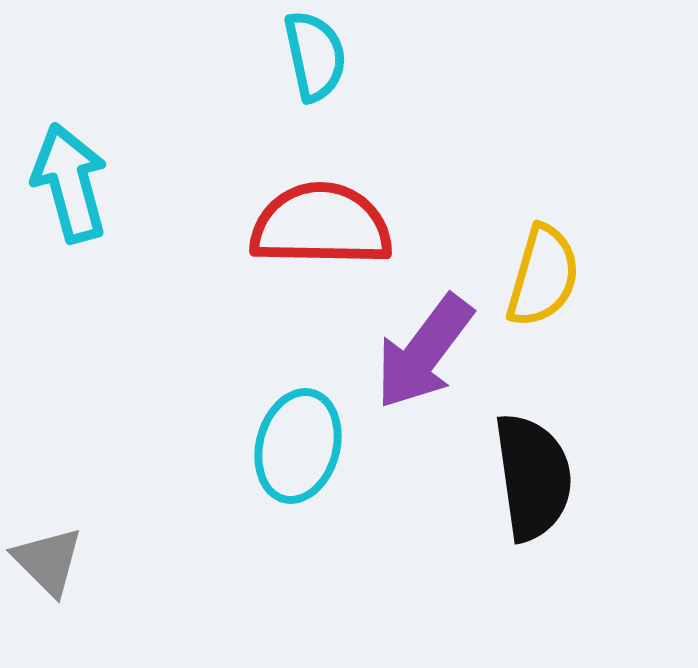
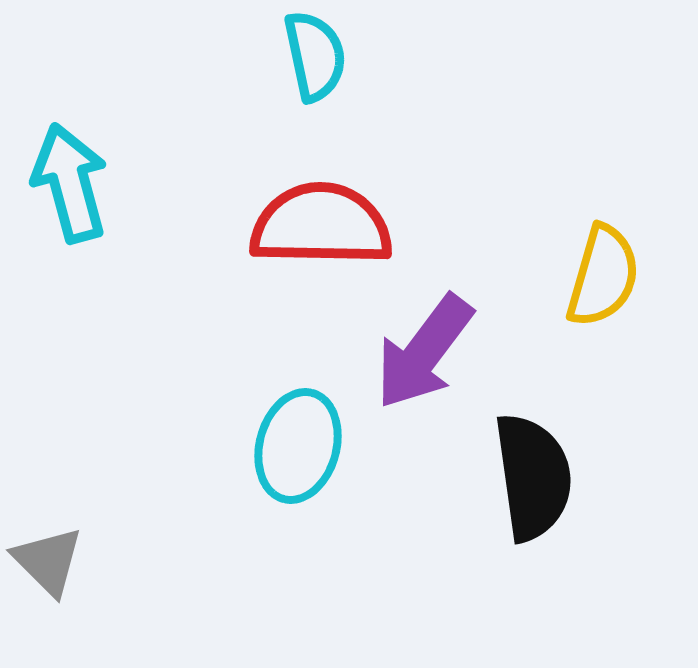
yellow semicircle: moved 60 px right
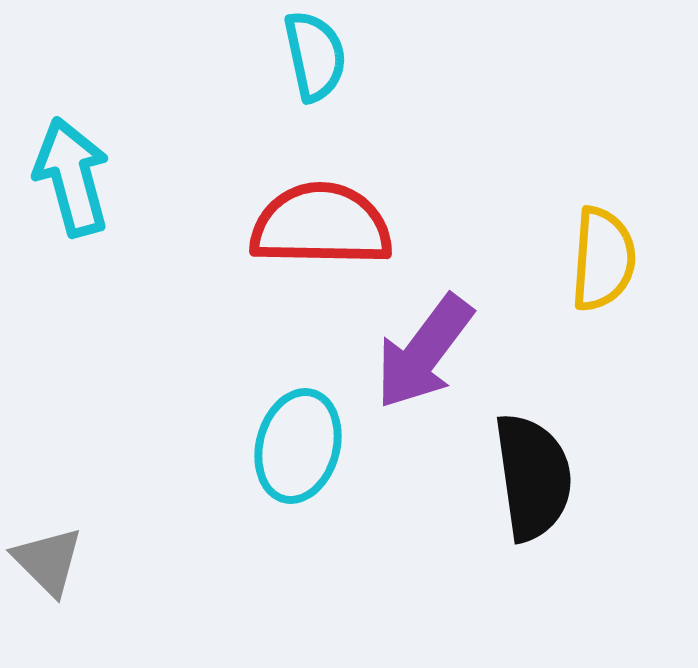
cyan arrow: moved 2 px right, 6 px up
yellow semicircle: moved 17 px up; rotated 12 degrees counterclockwise
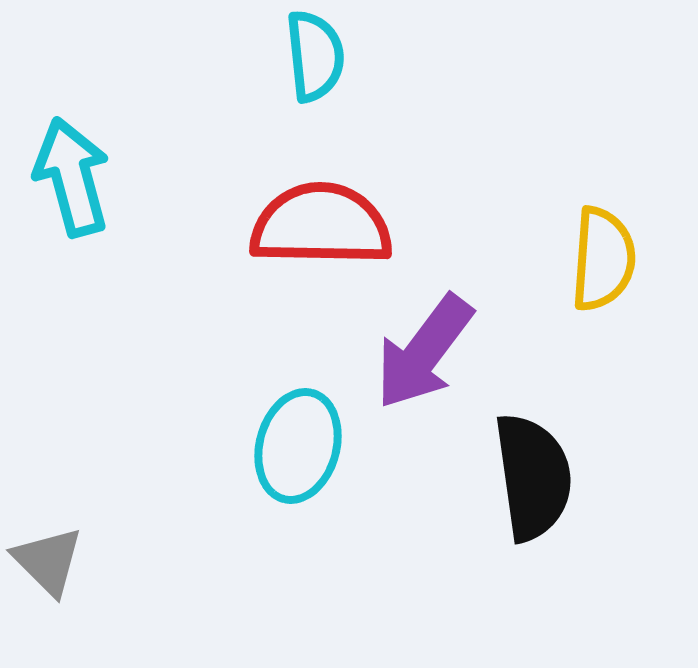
cyan semicircle: rotated 6 degrees clockwise
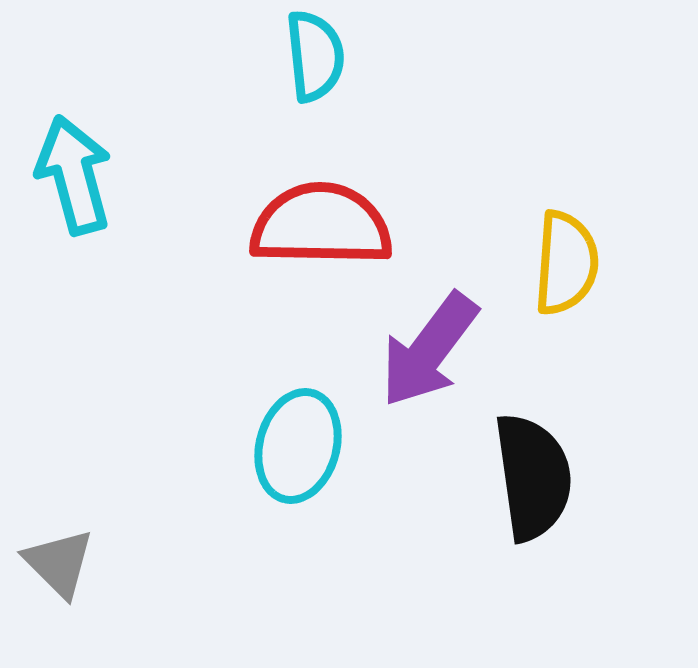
cyan arrow: moved 2 px right, 2 px up
yellow semicircle: moved 37 px left, 4 px down
purple arrow: moved 5 px right, 2 px up
gray triangle: moved 11 px right, 2 px down
